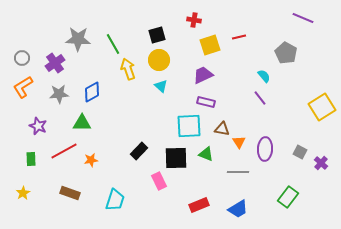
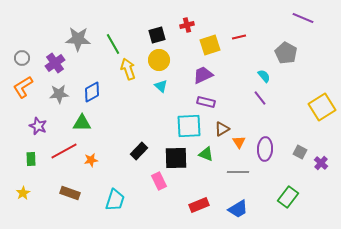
red cross at (194, 20): moved 7 px left, 5 px down; rotated 24 degrees counterclockwise
brown triangle at (222, 129): rotated 42 degrees counterclockwise
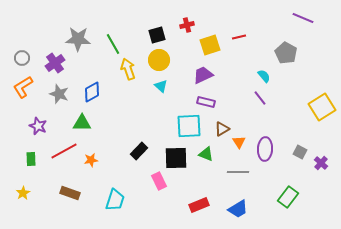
gray star at (59, 94): rotated 24 degrees clockwise
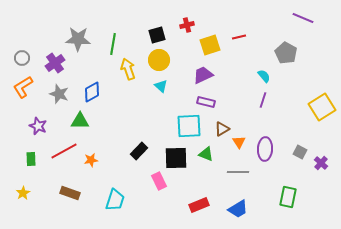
green line at (113, 44): rotated 40 degrees clockwise
purple line at (260, 98): moved 3 px right, 2 px down; rotated 56 degrees clockwise
green triangle at (82, 123): moved 2 px left, 2 px up
green rectangle at (288, 197): rotated 25 degrees counterclockwise
